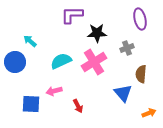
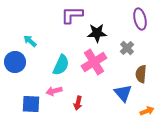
gray cross: rotated 24 degrees counterclockwise
cyan semicircle: moved 4 px down; rotated 140 degrees clockwise
red arrow: moved 3 px up; rotated 40 degrees clockwise
orange arrow: moved 2 px left, 2 px up
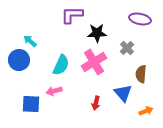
purple ellipse: rotated 65 degrees counterclockwise
blue circle: moved 4 px right, 2 px up
red arrow: moved 18 px right
orange arrow: moved 1 px left
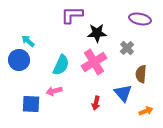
cyan arrow: moved 2 px left
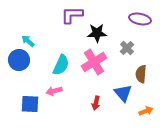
blue square: moved 1 px left
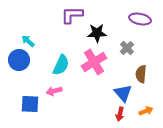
red arrow: moved 24 px right, 11 px down
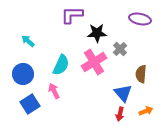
gray cross: moved 7 px left, 1 px down
blue circle: moved 4 px right, 14 px down
pink arrow: rotated 77 degrees clockwise
blue square: rotated 36 degrees counterclockwise
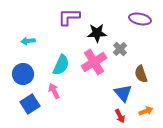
purple L-shape: moved 3 px left, 2 px down
cyan arrow: rotated 48 degrees counterclockwise
brown semicircle: rotated 24 degrees counterclockwise
red arrow: moved 2 px down; rotated 40 degrees counterclockwise
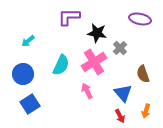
black star: rotated 12 degrees clockwise
cyan arrow: rotated 32 degrees counterclockwise
gray cross: moved 1 px up
brown semicircle: moved 2 px right
pink arrow: moved 33 px right
orange arrow: rotated 128 degrees clockwise
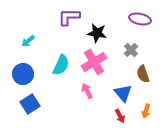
gray cross: moved 11 px right, 2 px down
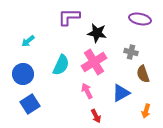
gray cross: moved 2 px down; rotated 32 degrees counterclockwise
blue triangle: moved 2 px left; rotated 42 degrees clockwise
red arrow: moved 24 px left
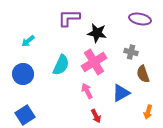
purple L-shape: moved 1 px down
blue square: moved 5 px left, 11 px down
orange arrow: moved 2 px right, 1 px down
